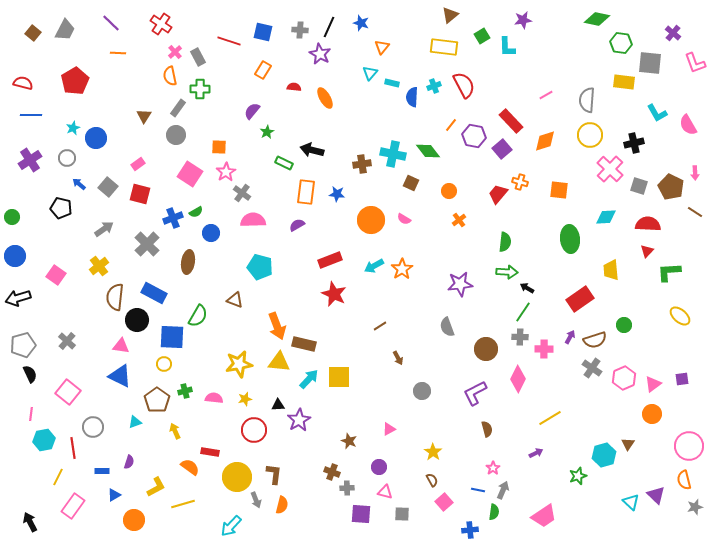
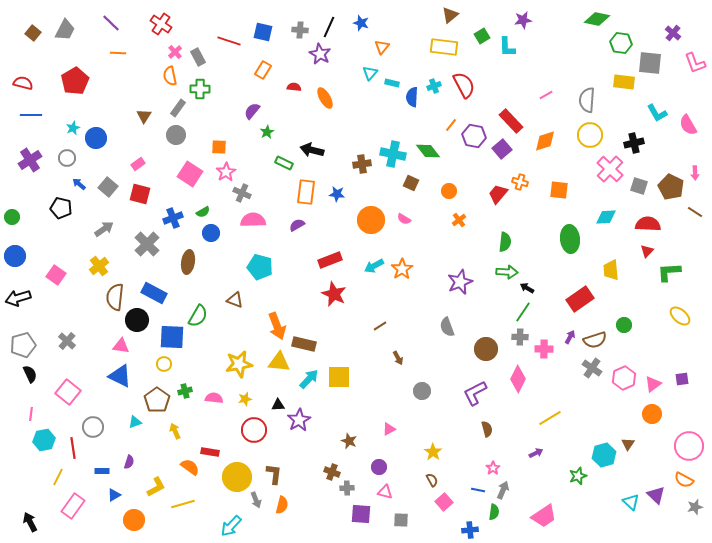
gray cross at (242, 193): rotated 12 degrees counterclockwise
green semicircle at (196, 212): moved 7 px right
purple star at (460, 284): moved 2 px up; rotated 15 degrees counterclockwise
orange semicircle at (684, 480): rotated 48 degrees counterclockwise
gray square at (402, 514): moved 1 px left, 6 px down
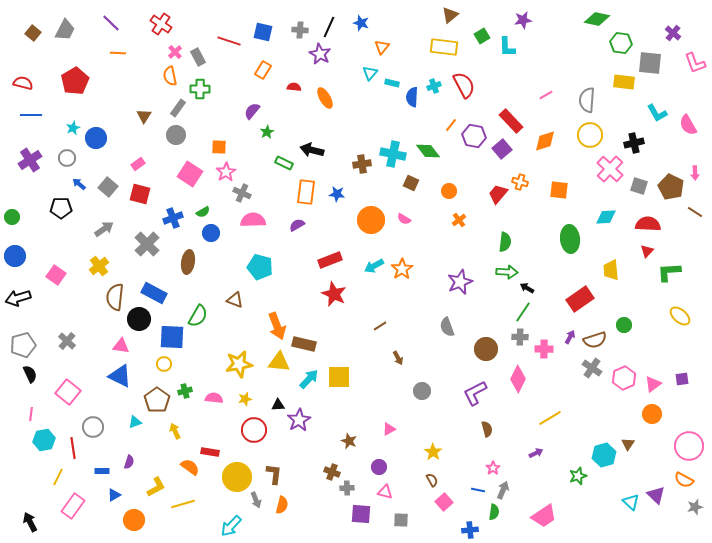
black pentagon at (61, 208): rotated 15 degrees counterclockwise
black circle at (137, 320): moved 2 px right, 1 px up
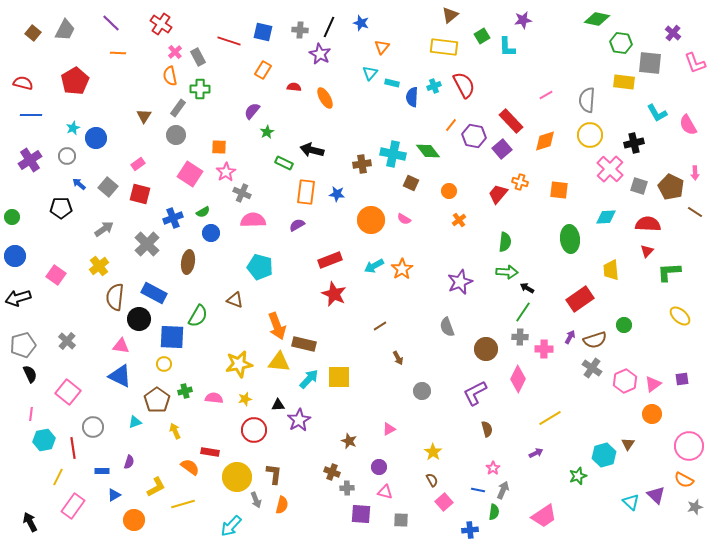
gray circle at (67, 158): moved 2 px up
pink hexagon at (624, 378): moved 1 px right, 3 px down
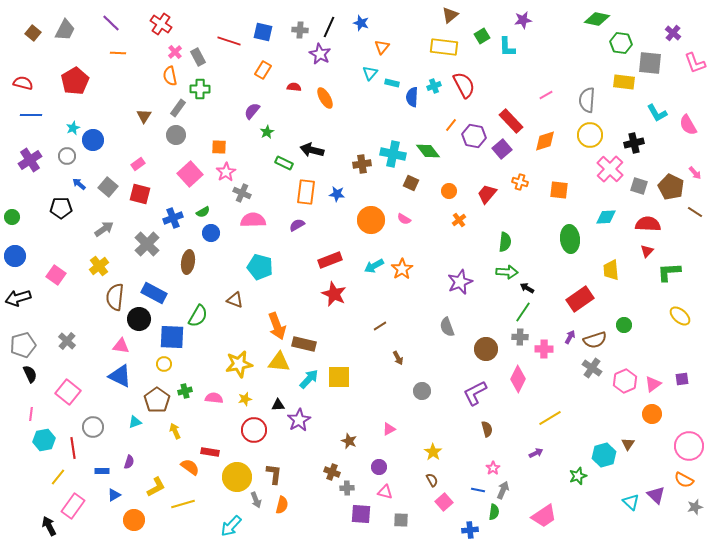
blue circle at (96, 138): moved 3 px left, 2 px down
pink arrow at (695, 173): rotated 40 degrees counterclockwise
pink square at (190, 174): rotated 15 degrees clockwise
red trapezoid at (498, 194): moved 11 px left
yellow line at (58, 477): rotated 12 degrees clockwise
black arrow at (30, 522): moved 19 px right, 4 px down
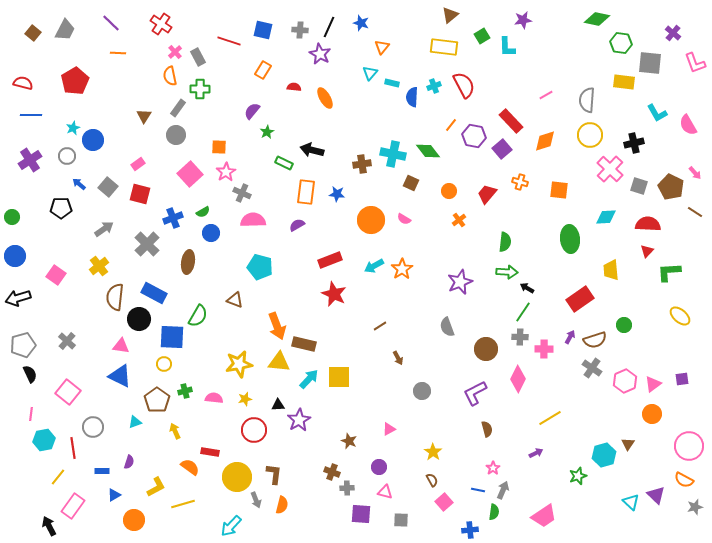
blue square at (263, 32): moved 2 px up
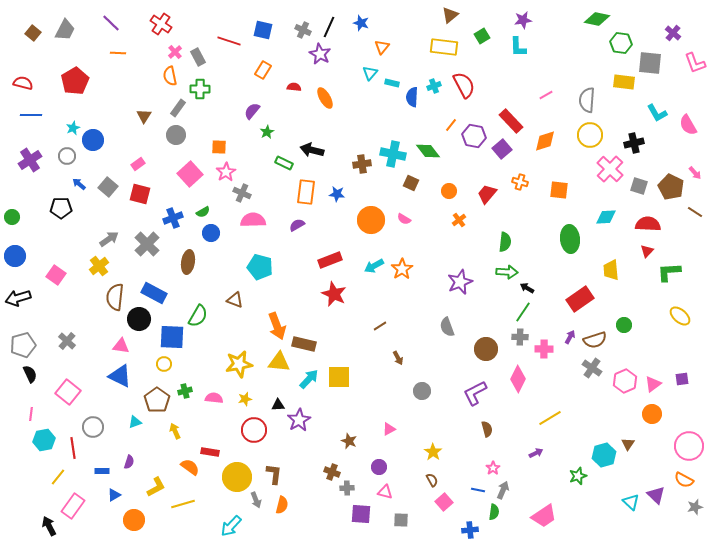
gray cross at (300, 30): moved 3 px right; rotated 21 degrees clockwise
cyan L-shape at (507, 47): moved 11 px right
gray arrow at (104, 229): moved 5 px right, 10 px down
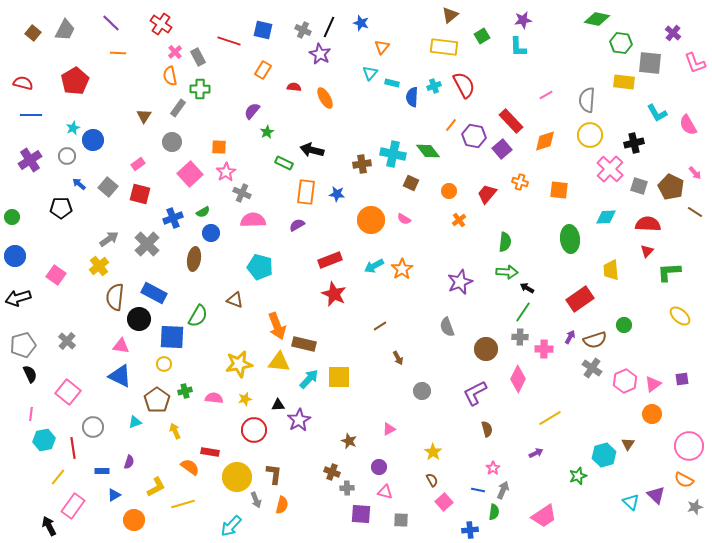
gray circle at (176, 135): moved 4 px left, 7 px down
brown ellipse at (188, 262): moved 6 px right, 3 px up
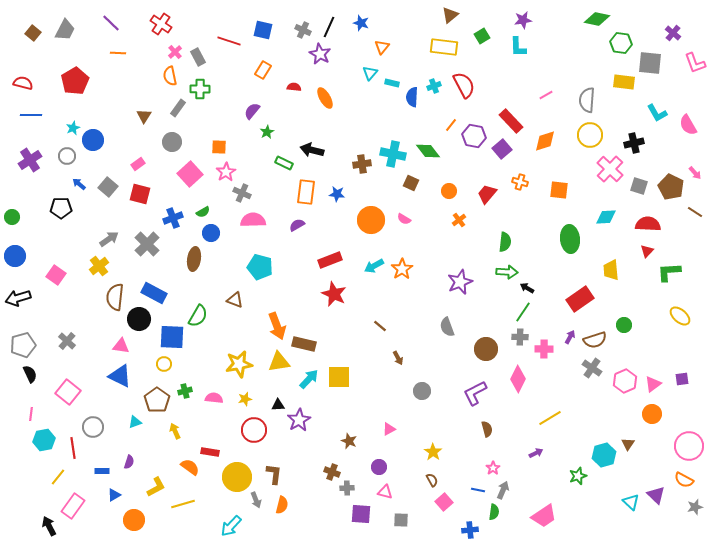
brown line at (380, 326): rotated 72 degrees clockwise
yellow triangle at (279, 362): rotated 15 degrees counterclockwise
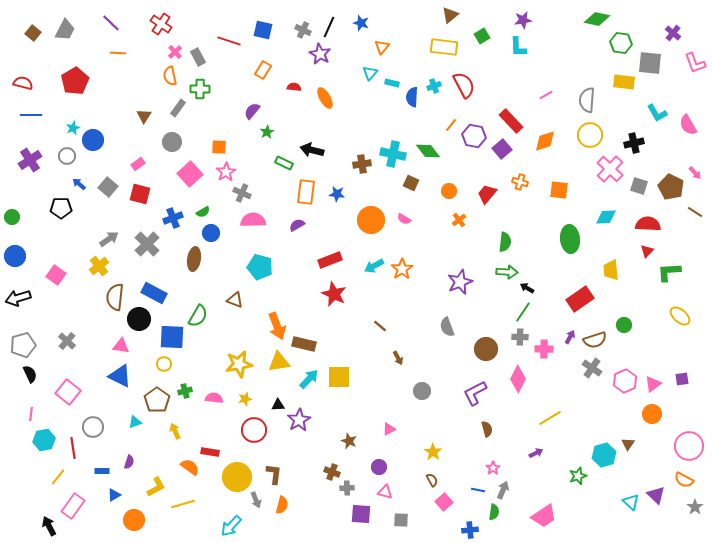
gray star at (695, 507): rotated 21 degrees counterclockwise
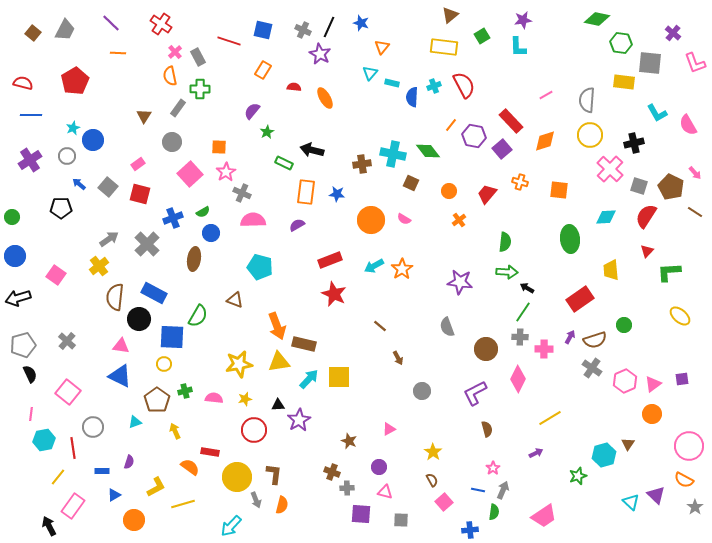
red semicircle at (648, 224): moved 2 px left, 8 px up; rotated 60 degrees counterclockwise
purple star at (460, 282): rotated 30 degrees clockwise
